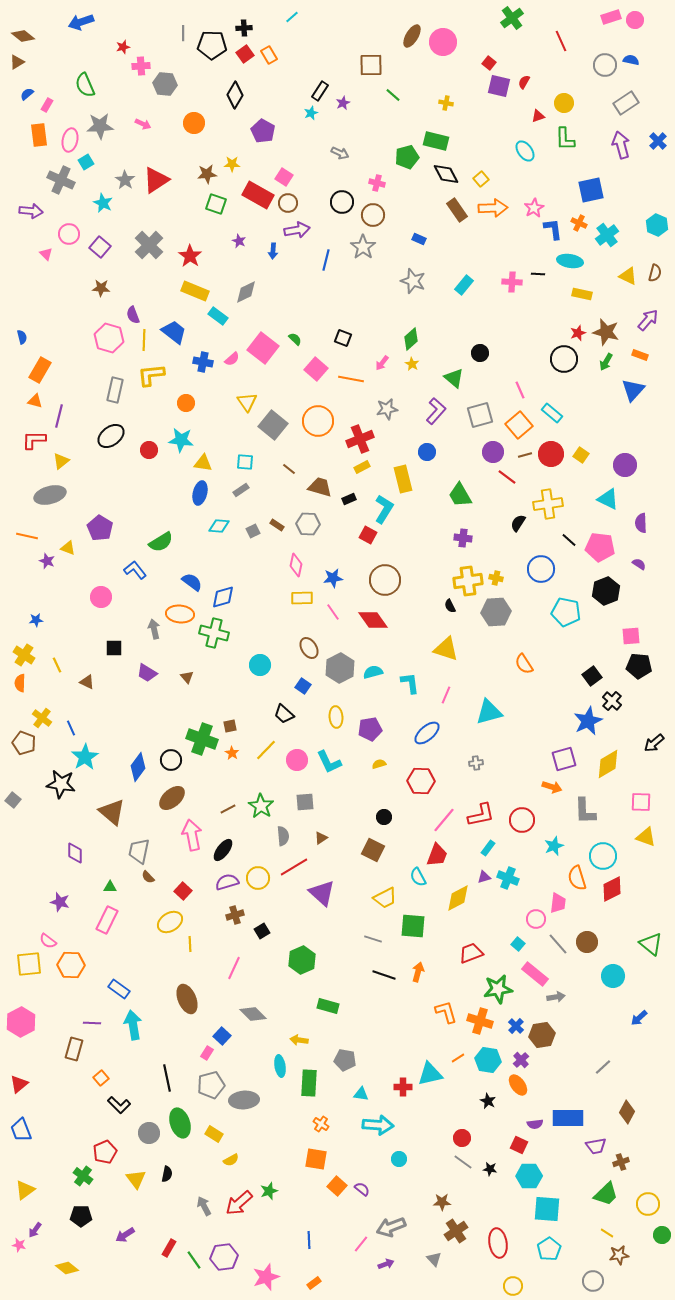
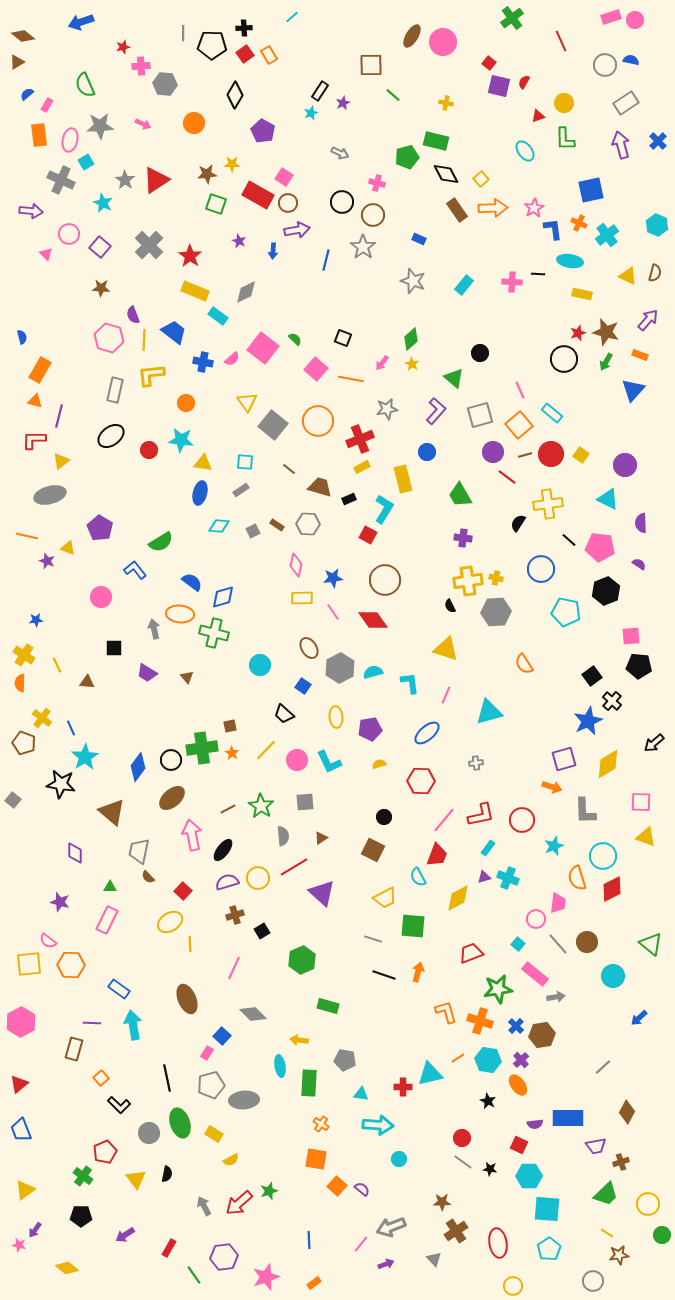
brown triangle at (87, 682): rotated 21 degrees counterclockwise
green cross at (202, 739): moved 9 px down; rotated 28 degrees counterclockwise
green line at (194, 1260): moved 15 px down
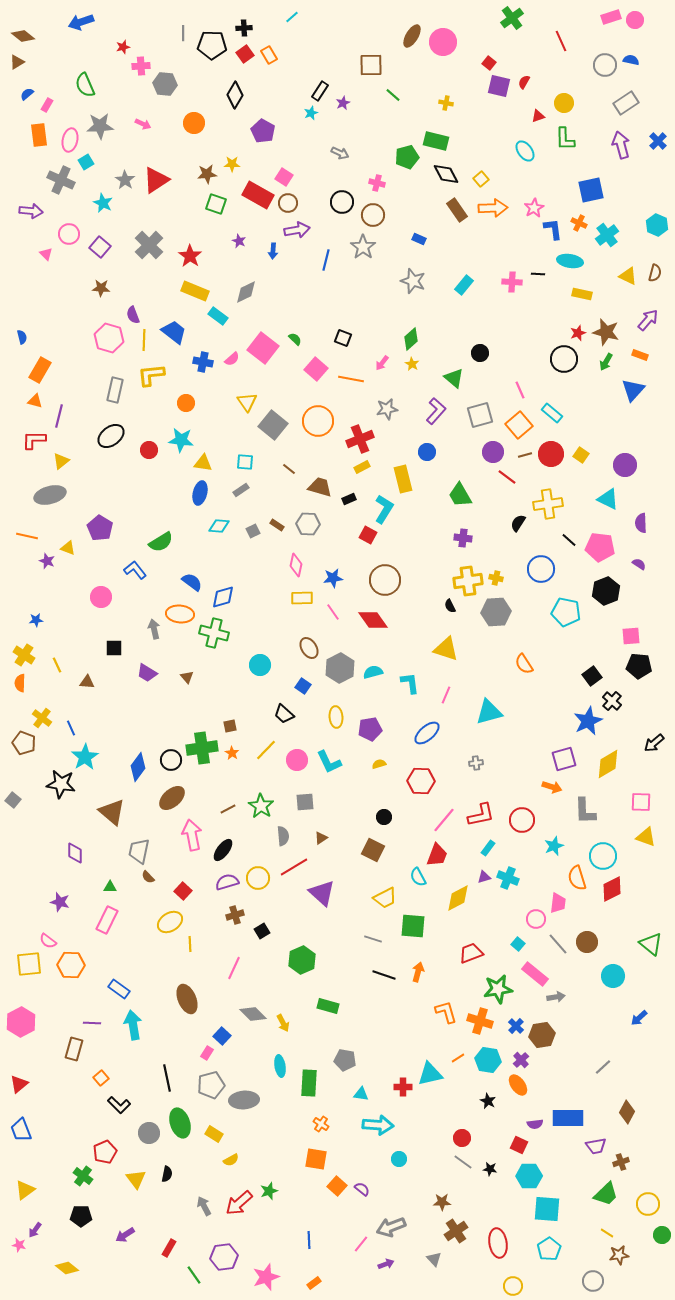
yellow arrow at (299, 1040): moved 16 px left, 17 px up; rotated 126 degrees counterclockwise
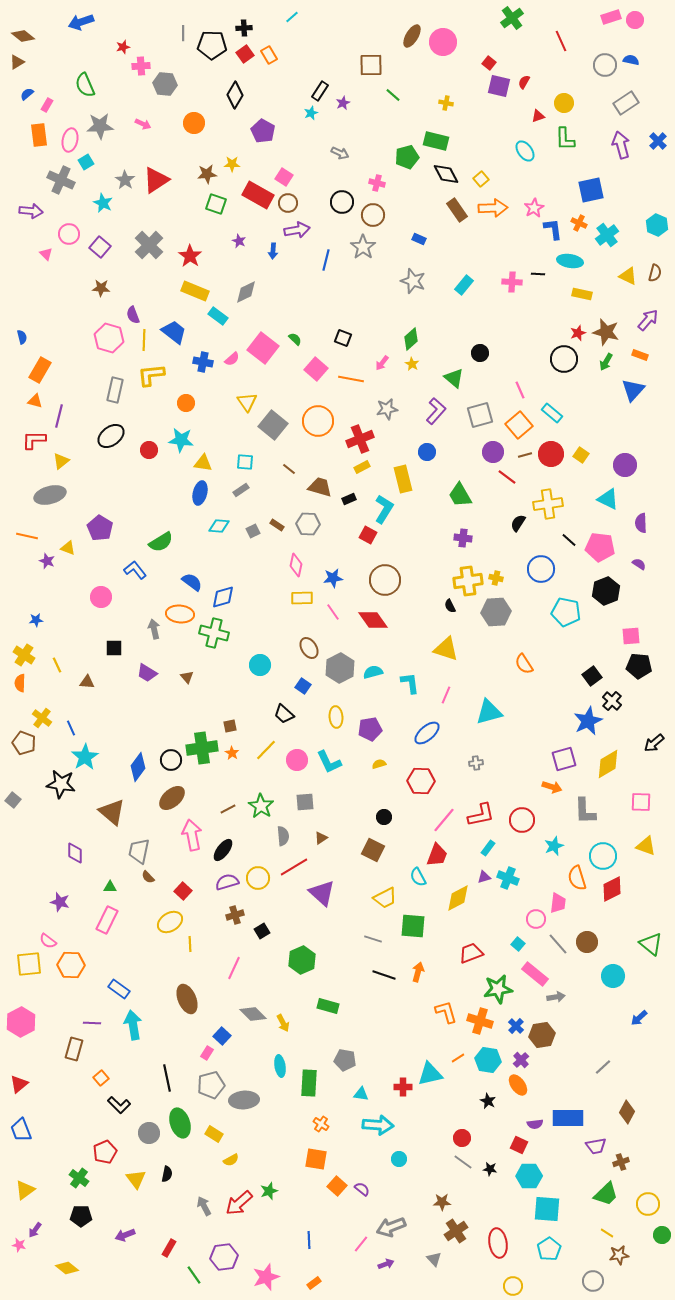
yellow triangle at (646, 837): moved 9 px down
green cross at (83, 1176): moved 4 px left, 2 px down
purple arrow at (125, 1235): rotated 12 degrees clockwise
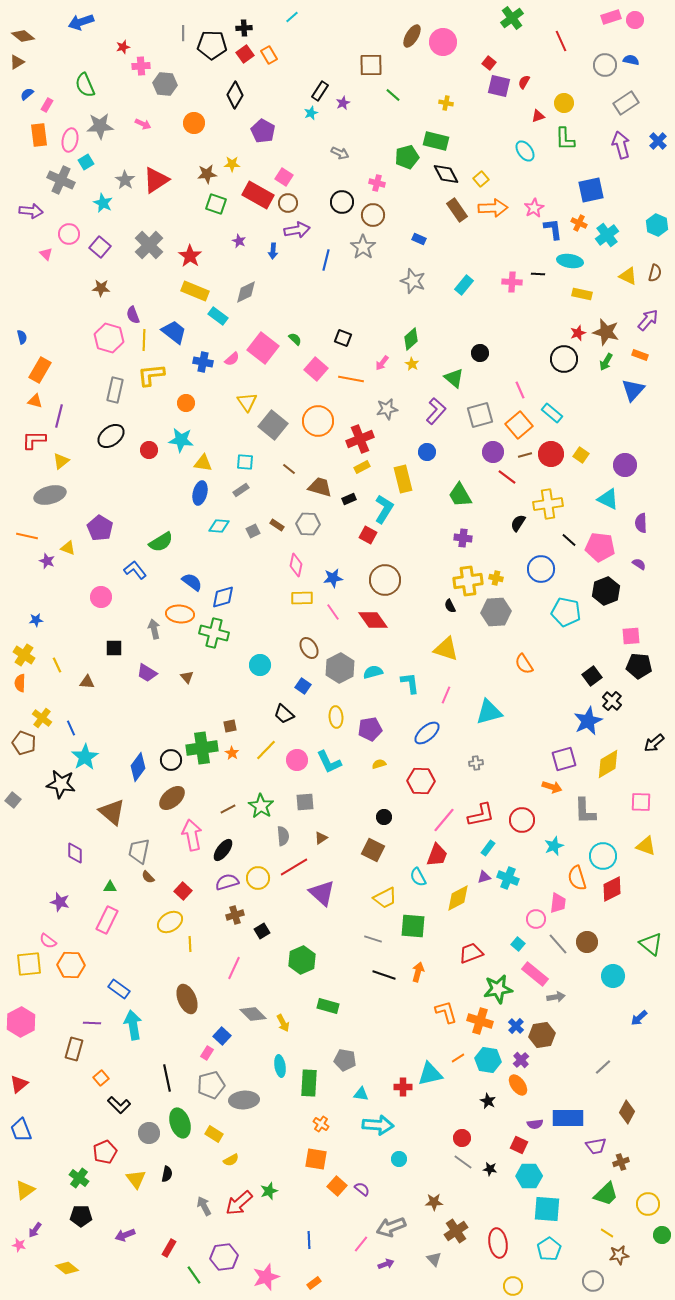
brown star at (442, 1202): moved 8 px left
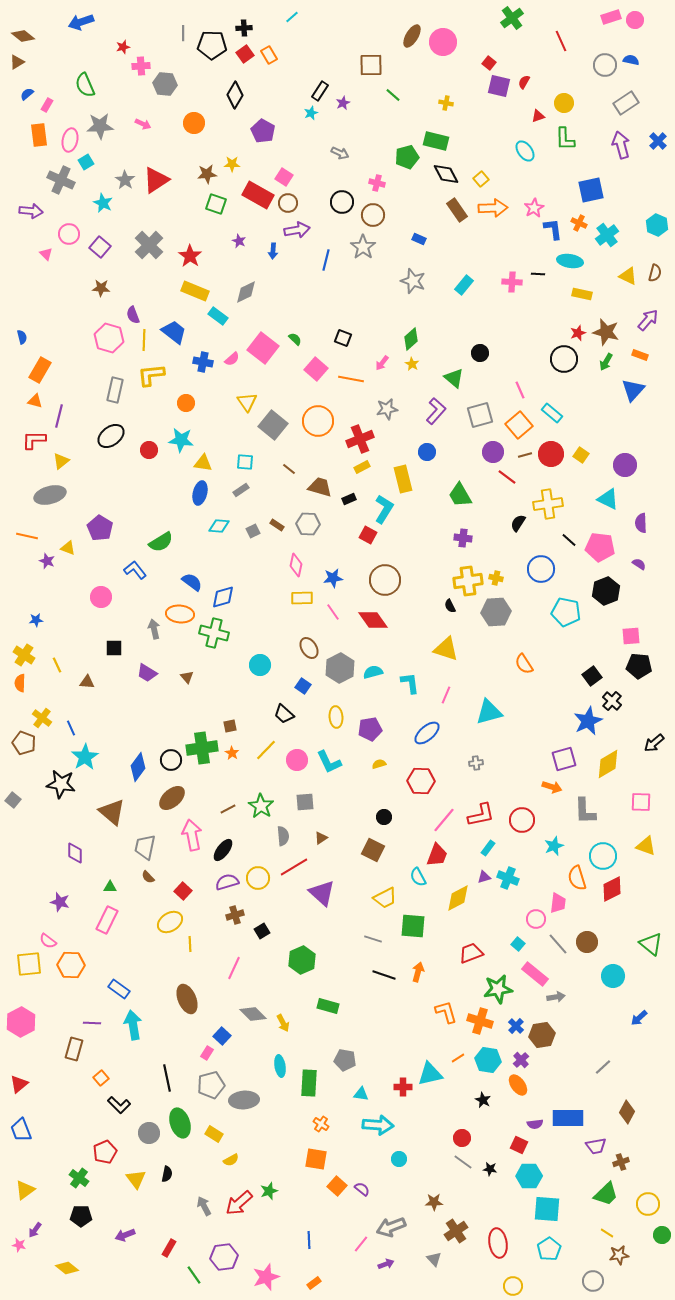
gray trapezoid at (139, 851): moved 6 px right, 4 px up
black star at (488, 1101): moved 5 px left, 1 px up
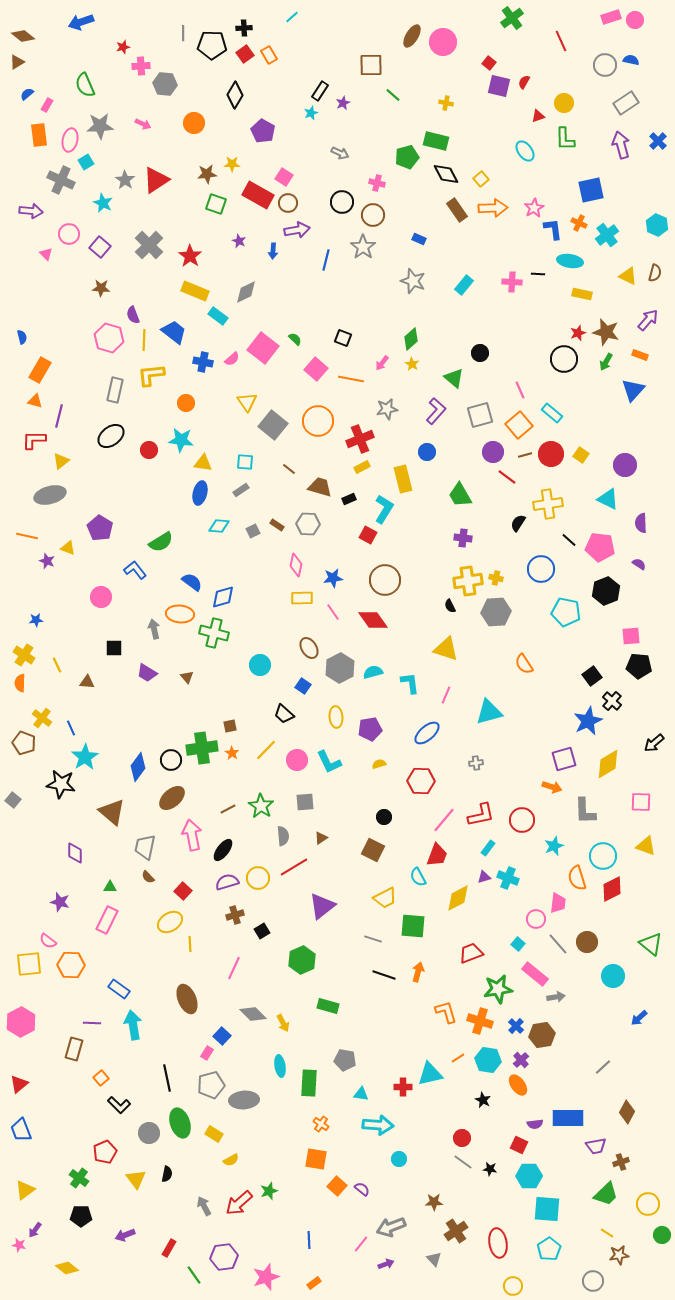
purple triangle at (322, 893): moved 13 px down; rotated 40 degrees clockwise
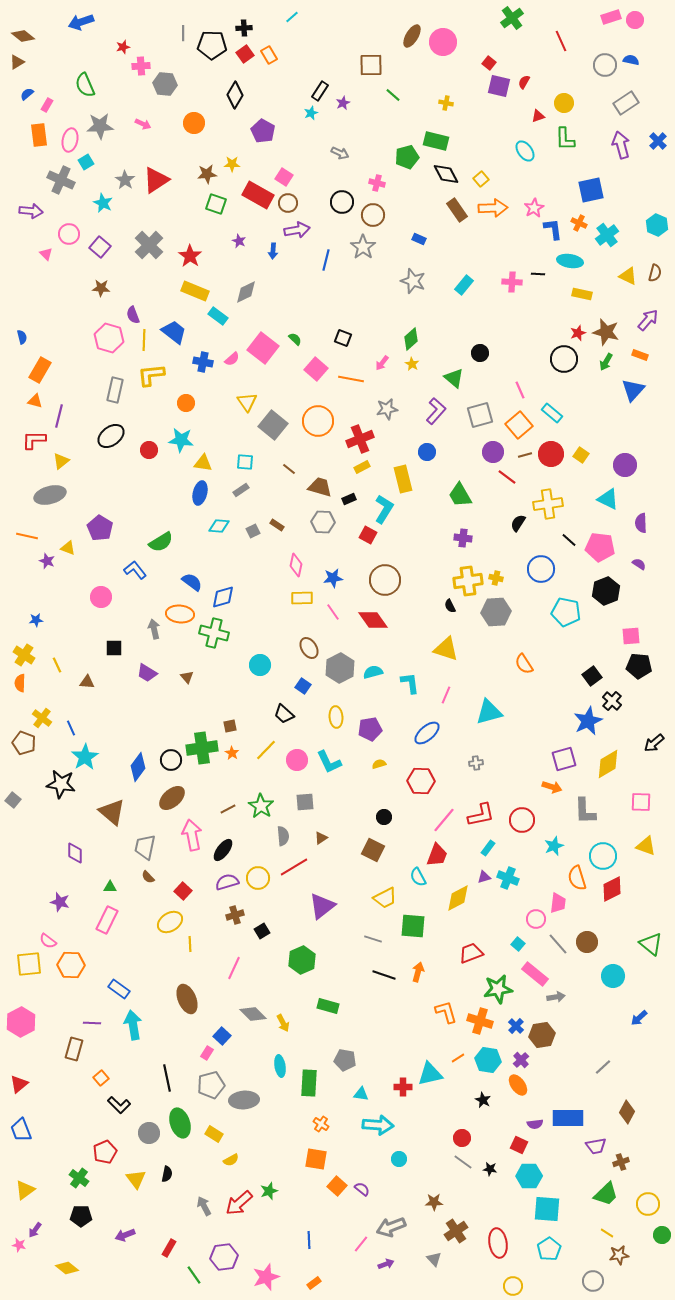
gray hexagon at (308, 524): moved 15 px right, 2 px up
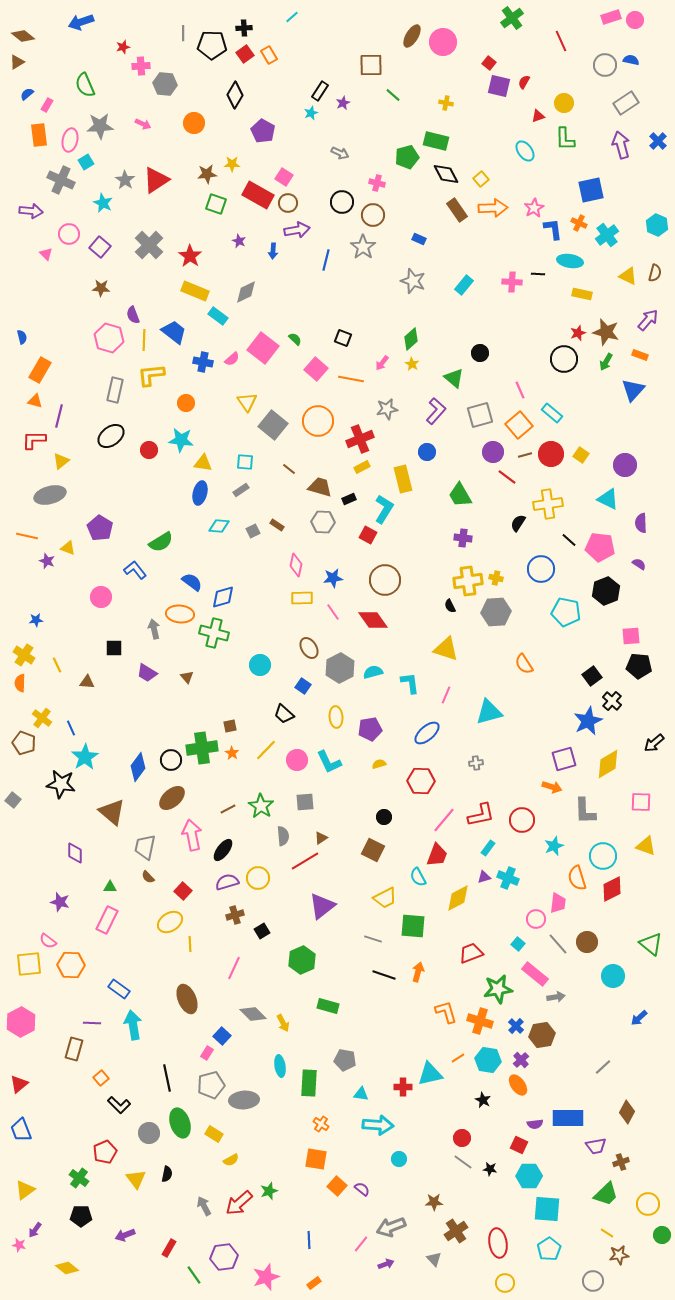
red line at (294, 867): moved 11 px right, 6 px up
yellow circle at (513, 1286): moved 8 px left, 3 px up
